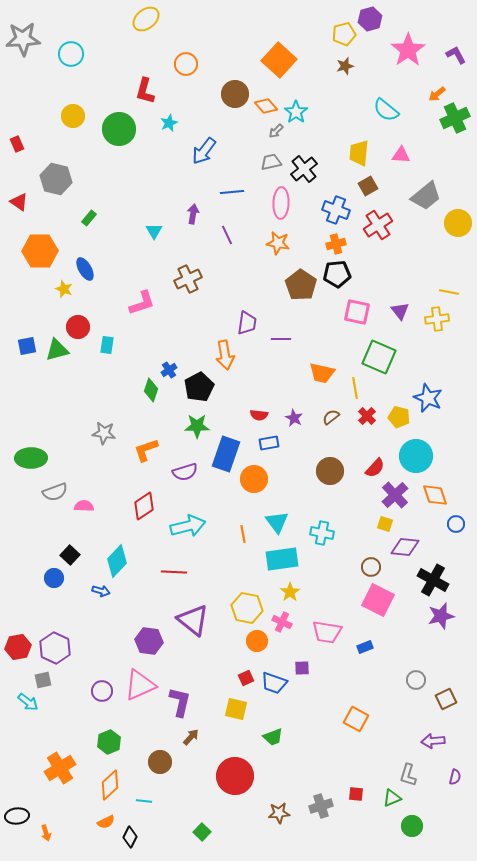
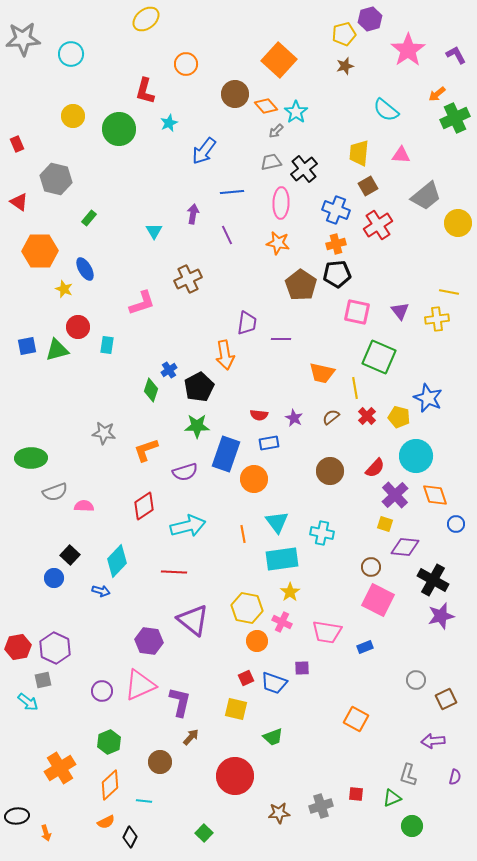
green square at (202, 832): moved 2 px right, 1 px down
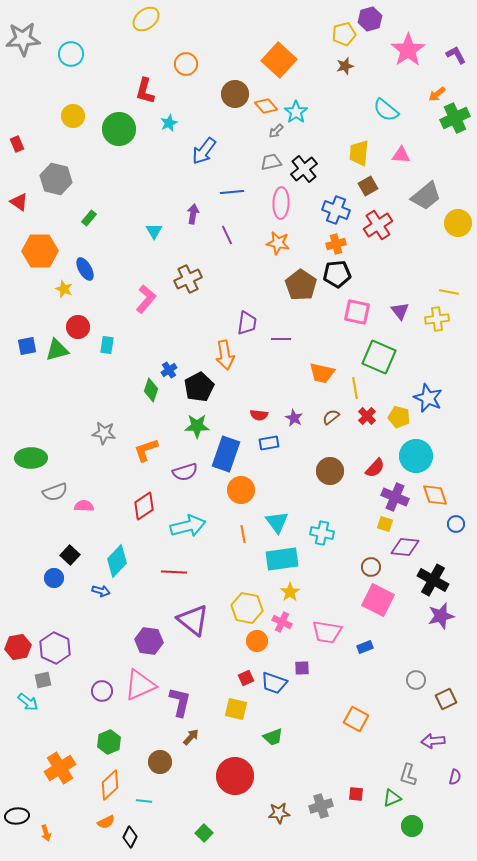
pink L-shape at (142, 303): moved 4 px right, 4 px up; rotated 32 degrees counterclockwise
orange circle at (254, 479): moved 13 px left, 11 px down
purple cross at (395, 495): moved 2 px down; rotated 24 degrees counterclockwise
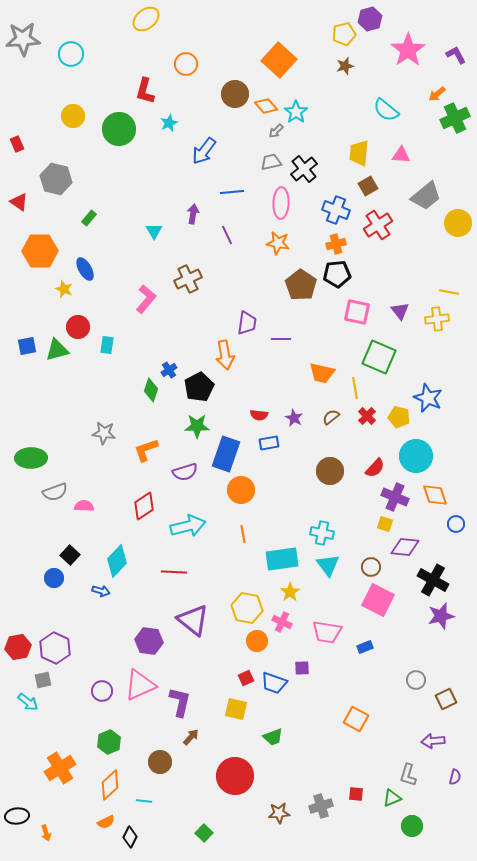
cyan triangle at (277, 522): moved 51 px right, 43 px down
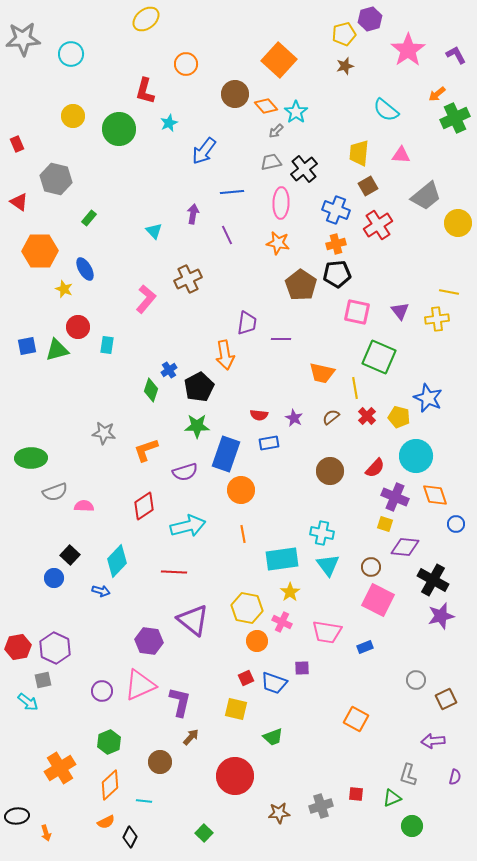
cyan triangle at (154, 231): rotated 12 degrees counterclockwise
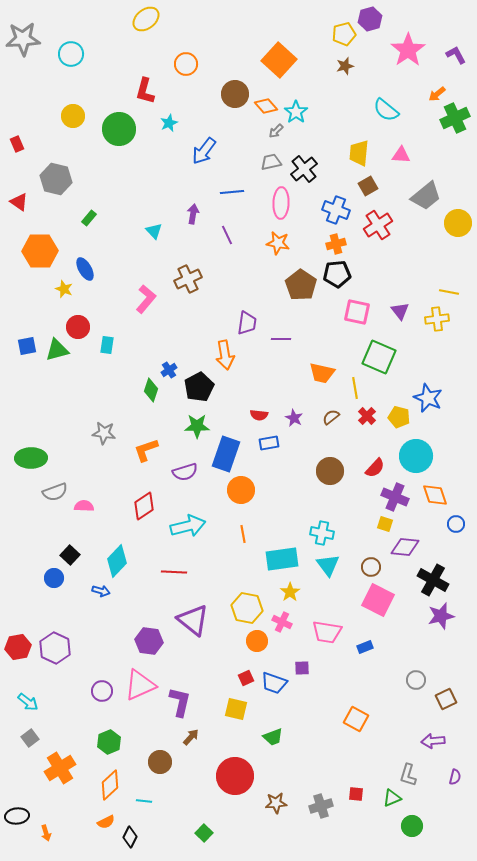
gray square at (43, 680): moved 13 px left, 58 px down; rotated 24 degrees counterclockwise
brown star at (279, 813): moved 3 px left, 10 px up
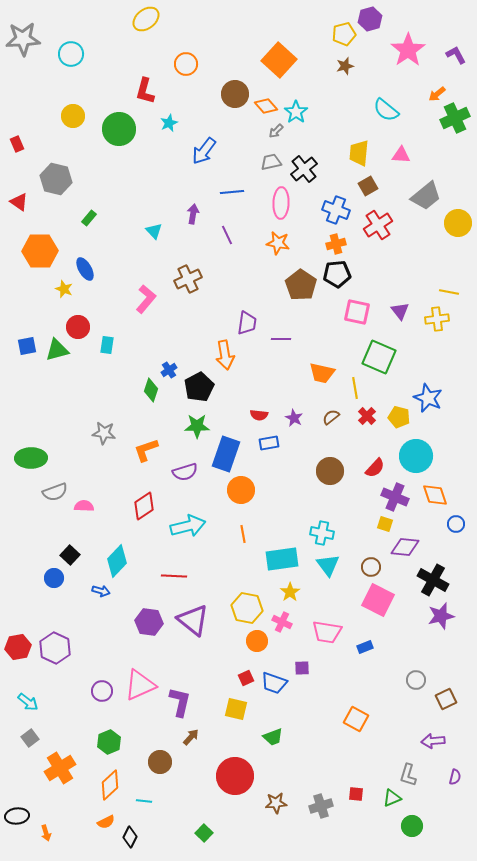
red line at (174, 572): moved 4 px down
purple hexagon at (149, 641): moved 19 px up
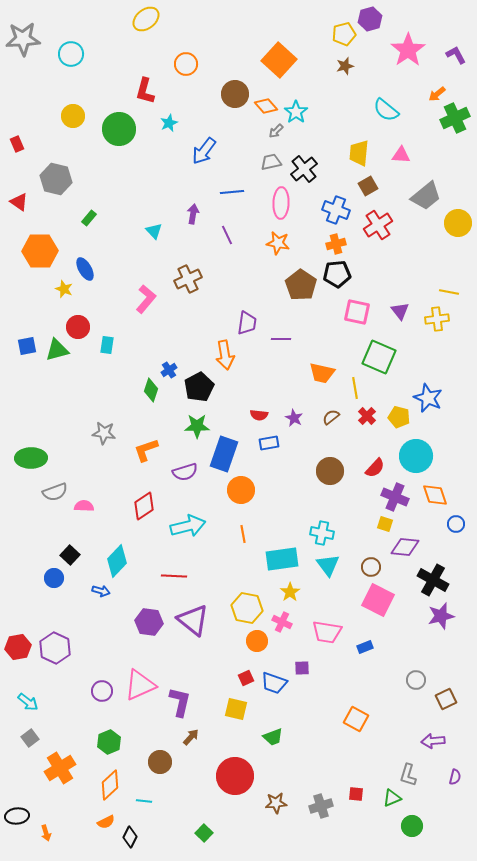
blue rectangle at (226, 454): moved 2 px left
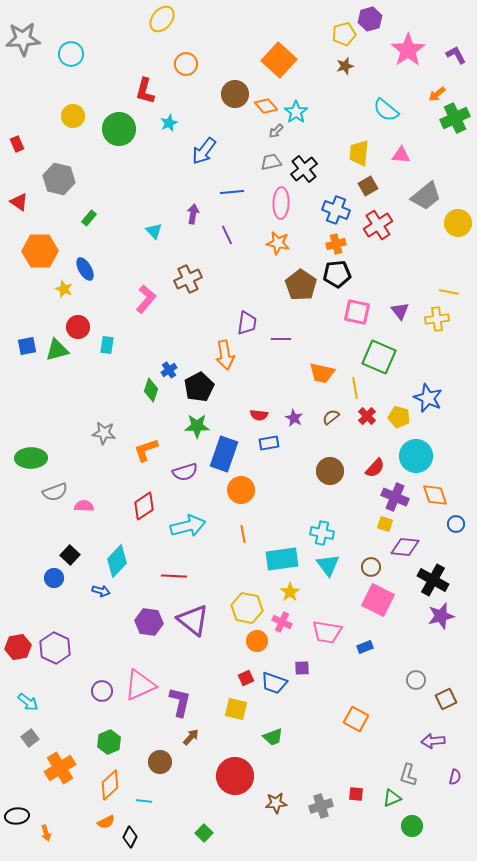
yellow ellipse at (146, 19): moved 16 px right; rotated 12 degrees counterclockwise
gray hexagon at (56, 179): moved 3 px right
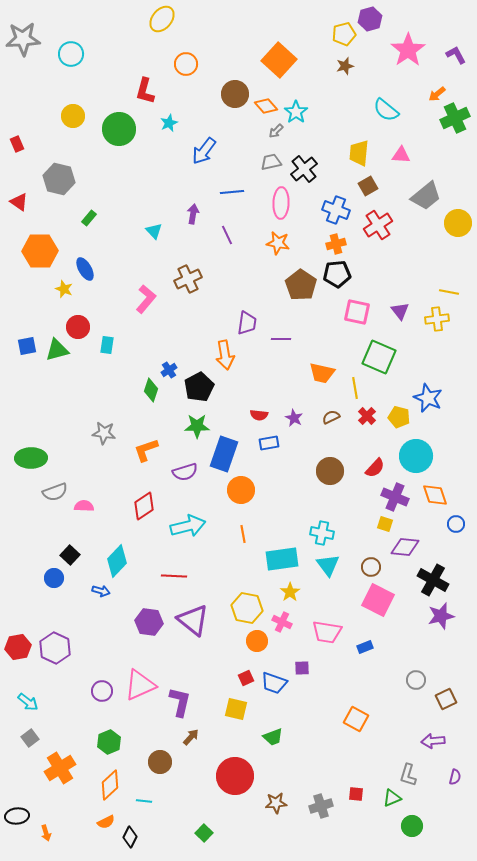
brown semicircle at (331, 417): rotated 12 degrees clockwise
